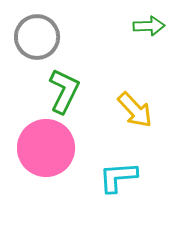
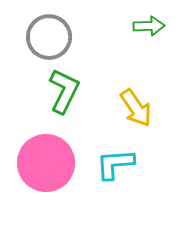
gray circle: moved 12 px right
yellow arrow: moved 1 px right, 2 px up; rotated 9 degrees clockwise
pink circle: moved 15 px down
cyan L-shape: moved 3 px left, 13 px up
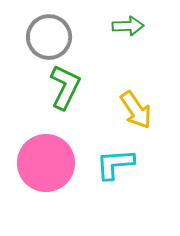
green arrow: moved 21 px left
green L-shape: moved 1 px right, 4 px up
yellow arrow: moved 2 px down
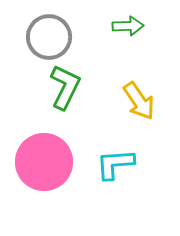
yellow arrow: moved 3 px right, 9 px up
pink circle: moved 2 px left, 1 px up
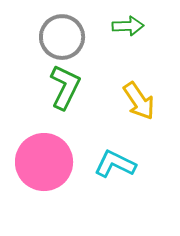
gray circle: moved 13 px right
cyan L-shape: rotated 30 degrees clockwise
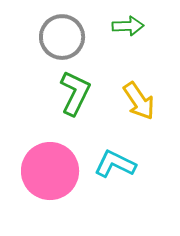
green L-shape: moved 10 px right, 6 px down
pink circle: moved 6 px right, 9 px down
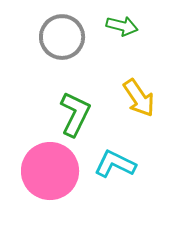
green arrow: moved 6 px left; rotated 16 degrees clockwise
green L-shape: moved 21 px down
yellow arrow: moved 3 px up
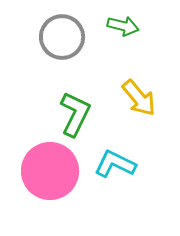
green arrow: moved 1 px right
yellow arrow: rotated 6 degrees counterclockwise
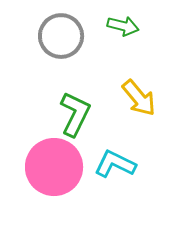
gray circle: moved 1 px left, 1 px up
pink circle: moved 4 px right, 4 px up
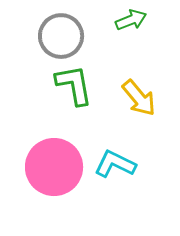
green arrow: moved 8 px right, 6 px up; rotated 36 degrees counterclockwise
green L-shape: moved 1 px left, 29 px up; rotated 36 degrees counterclockwise
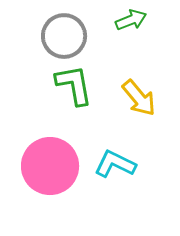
gray circle: moved 3 px right
pink circle: moved 4 px left, 1 px up
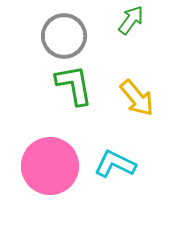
green arrow: rotated 32 degrees counterclockwise
yellow arrow: moved 2 px left
